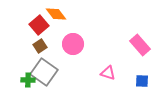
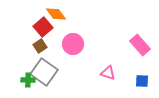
red square: moved 4 px right, 2 px down
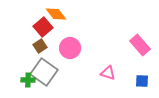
pink circle: moved 3 px left, 4 px down
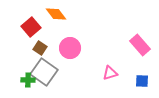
red square: moved 12 px left
brown square: moved 2 px down; rotated 24 degrees counterclockwise
pink triangle: moved 2 px right; rotated 35 degrees counterclockwise
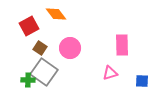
red square: moved 2 px left, 1 px up; rotated 12 degrees clockwise
pink rectangle: moved 18 px left; rotated 40 degrees clockwise
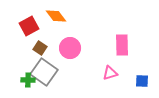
orange diamond: moved 2 px down
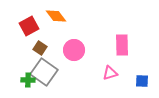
pink circle: moved 4 px right, 2 px down
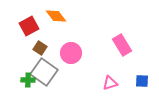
pink rectangle: rotated 30 degrees counterclockwise
pink circle: moved 3 px left, 3 px down
pink triangle: moved 10 px down
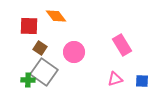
red square: rotated 30 degrees clockwise
pink circle: moved 3 px right, 1 px up
pink triangle: moved 5 px right, 4 px up
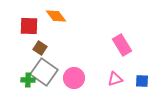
pink circle: moved 26 px down
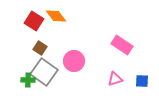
red square: moved 5 px right, 5 px up; rotated 30 degrees clockwise
pink rectangle: rotated 25 degrees counterclockwise
pink circle: moved 17 px up
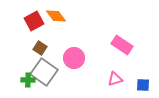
red square: rotated 30 degrees clockwise
pink circle: moved 3 px up
blue square: moved 1 px right, 4 px down
